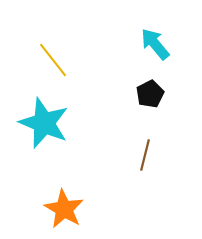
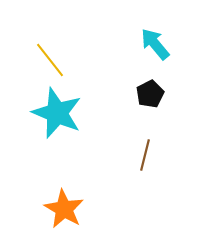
yellow line: moved 3 px left
cyan star: moved 13 px right, 10 px up
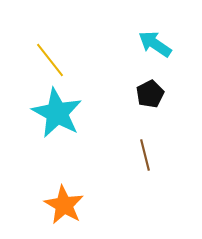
cyan arrow: rotated 16 degrees counterclockwise
cyan star: rotated 6 degrees clockwise
brown line: rotated 28 degrees counterclockwise
orange star: moved 4 px up
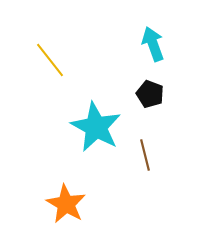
cyan arrow: moved 2 px left; rotated 36 degrees clockwise
black pentagon: rotated 24 degrees counterclockwise
cyan star: moved 39 px right, 14 px down
orange star: moved 2 px right, 1 px up
